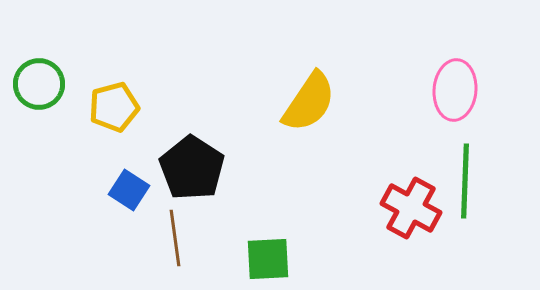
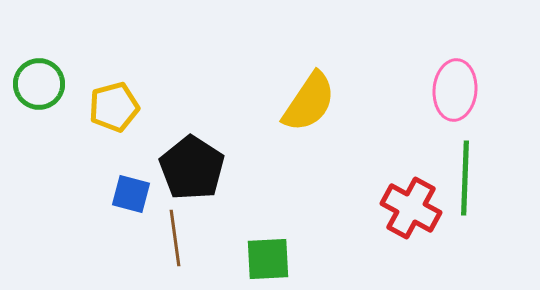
green line: moved 3 px up
blue square: moved 2 px right, 4 px down; rotated 18 degrees counterclockwise
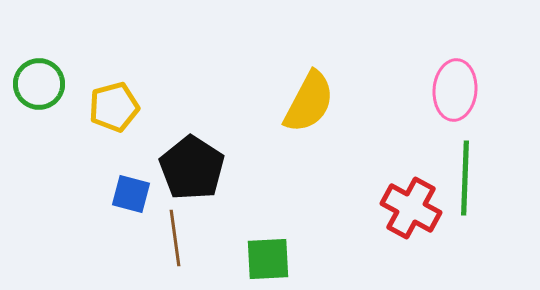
yellow semicircle: rotated 6 degrees counterclockwise
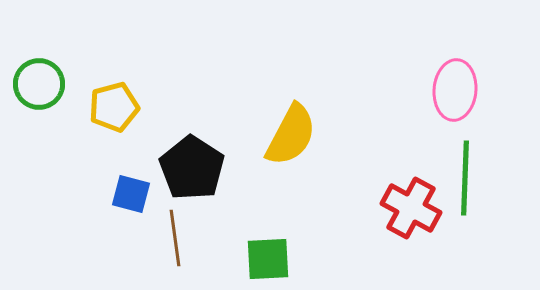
yellow semicircle: moved 18 px left, 33 px down
